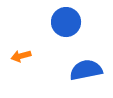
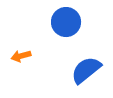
blue semicircle: rotated 28 degrees counterclockwise
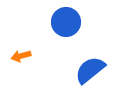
blue semicircle: moved 4 px right
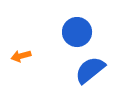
blue circle: moved 11 px right, 10 px down
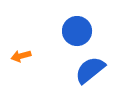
blue circle: moved 1 px up
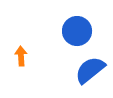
orange arrow: rotated 102 degrees clockwise
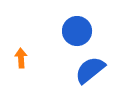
orange arrow: moved 2 px down
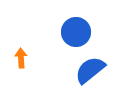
blue circle: moved 1 px left, 1 px down
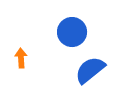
blue circle: moved 4 px left
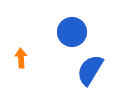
blue semicircle: rotated 20 degrees counterclockwise
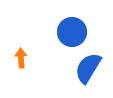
blue semicircle: moved 2 px left, 2 px up
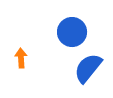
blue semicircle: rotated 8 degrees clockwise
